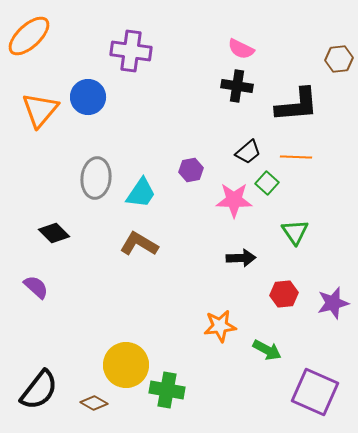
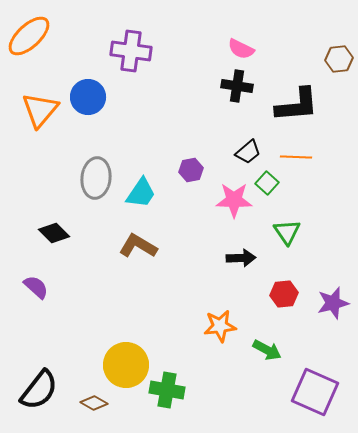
green triangle: moved 8 px left
brown L-shape: moved 1 px left, 2 px down
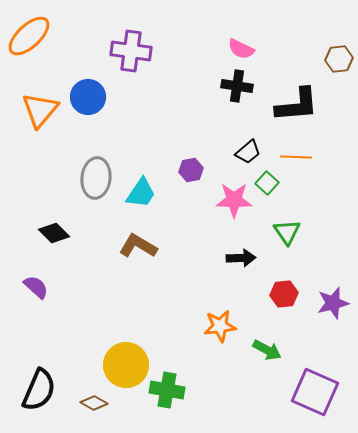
black semicircle: rotated 15 degrees counterclockwise
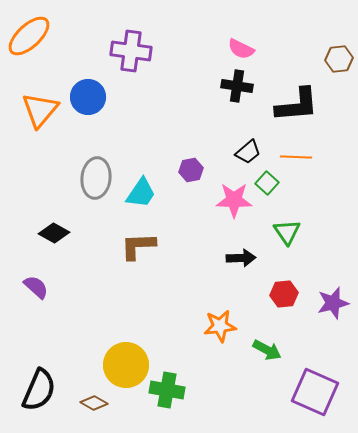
black diamond: rotated 16 degrees counterclockwise
brown L-shape: rotated 33 degrees counterclockwise
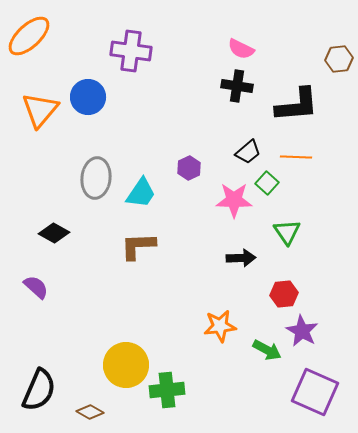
purple hexagon: moved 2 px left, 2 px up; rotated 15 degrees counterclockwise
purple star: moved 31 px left, 28 px down; rotated 28 degrees counterclockwise
green cross: rotated 16 degrees counterclockwise
brown diamond: moved 4 px left, 9 px down
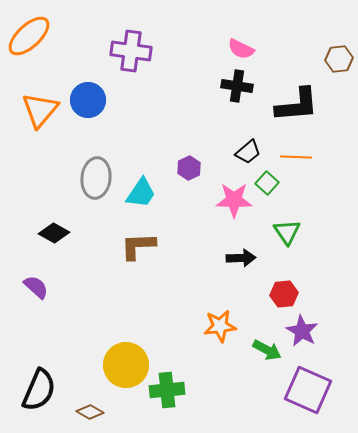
blue circle: moved 3 px down
purple square: moved 7 px left, 2 px up
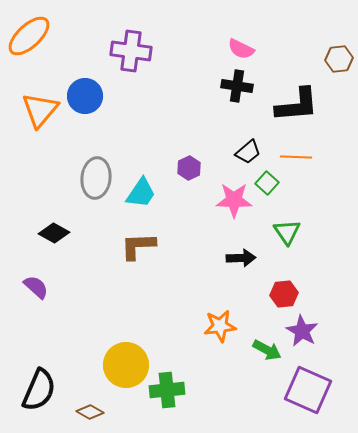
blue circle: moved 3 px left, 4 px up
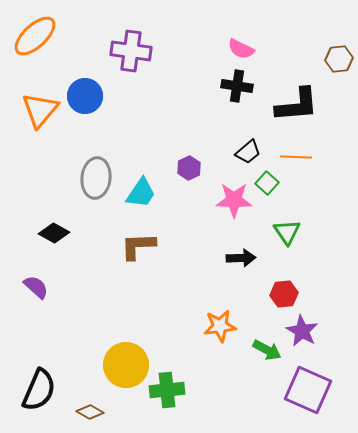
orange ellipse: moved 6 px right
